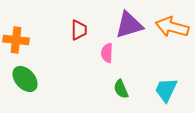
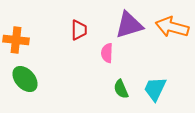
cyan trapezoid: moved 11 px left, 1 px up
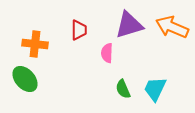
orange arrow: rotated 8 degrees clockwise
orange cross: moved 19 px right, 4 px down
green semicircle: moved 2 px right
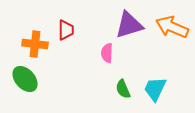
red trapezoid: moved 13 px left
